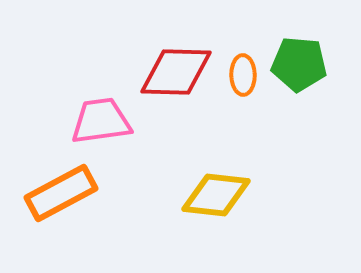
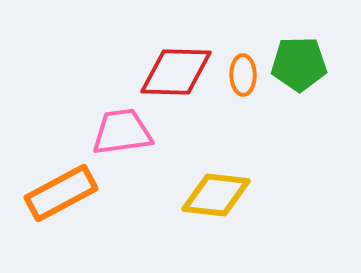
green pentagon: rotated 6 degrees counterclockwise
pink trapezoid: moved 21 px right, 11 px down
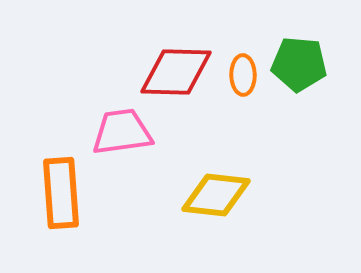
green pentagon: rotated 6 degrees clockwise
orange rectangle: rotated 66 degrees counterclockwise
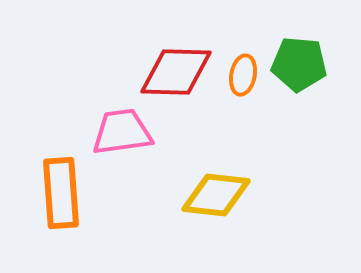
orange ellipse: rotated 12 degrees clockwise
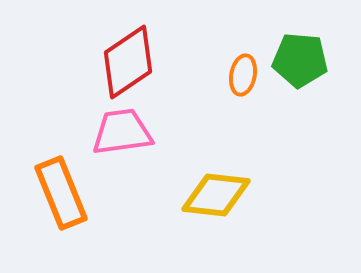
green pentagon: moved 1 px right, 4 px up
red diamond: moved 48 px left, 10 px up; rotated 36 degrees counterclockwise
orange rectangle: rotated 18 degrees counterclockwise
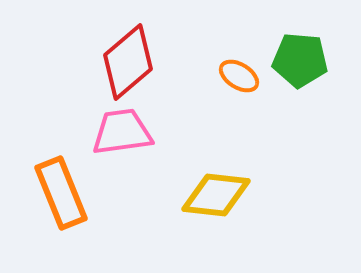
red diamond: rotated 6 degrees counterclockwise
orange ellipse: moved 4 px left, 1 px down; rotated 69 degrees counterclockwise
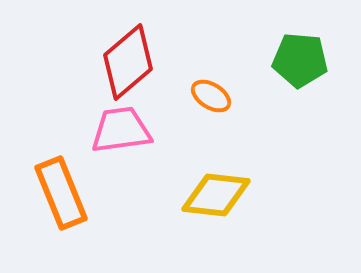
orange ellipse: moved 28 px left, 20 px down
pink trapezoid: moved 1 px left, 2 px up
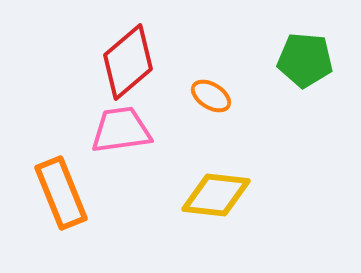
green pentagon: moved 5 px right
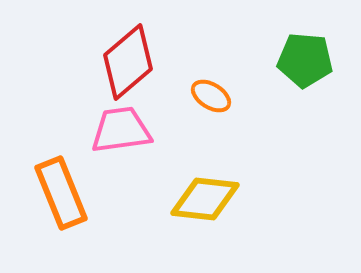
yellow diamond: moved 11 px left, 4 px down
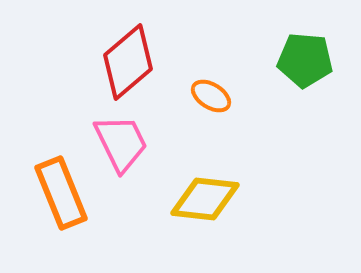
pink trapezoid: moved 13 px down; rotated 72 degrees clockwise
